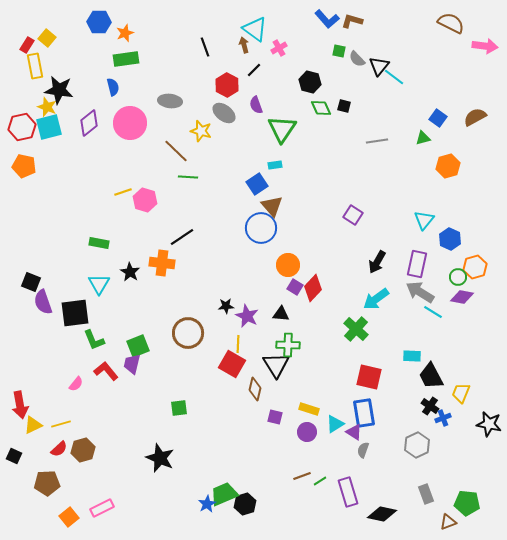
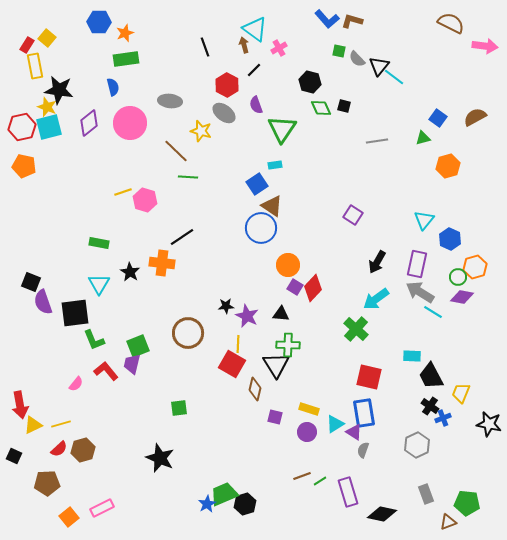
brown triangle at (272, 206): rotated 15 degrees counterclockwise
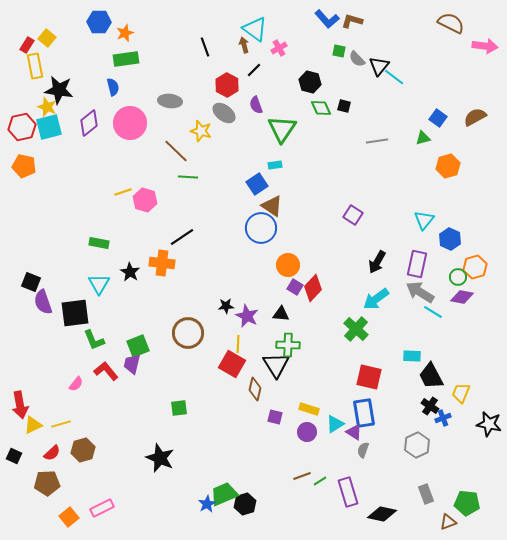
red semicircle at (59, 449): moved 7 px left, 4 px down
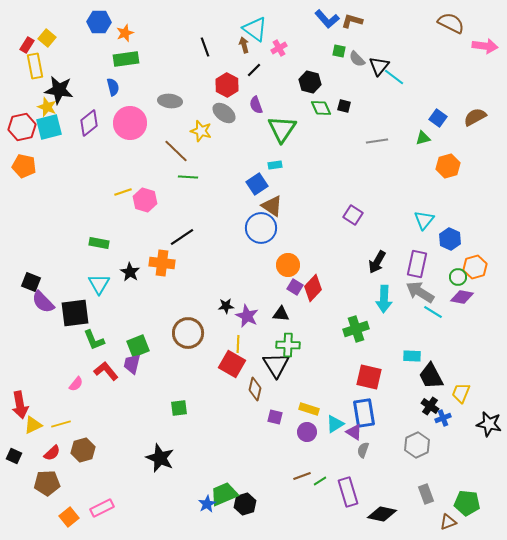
cyan arrow at (376, 299): moved 8 px right; rotated 52 degrees counterclockwise
purple semicircle at (43, 302): rotated 25 degrees counterclockwise
green cross at (356, 329): rotated 30 degrees clockwise
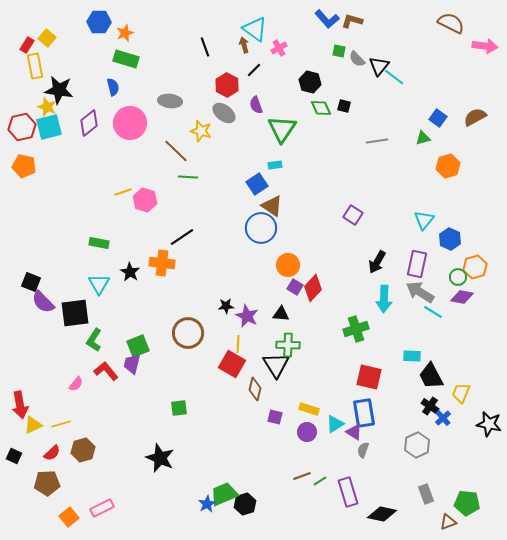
green rectangle at (126, 59): rotated 25 degrees clockwise
green L-shape at (94, 340): rotated 55 degrees clockwise
blue cross at (443, 418): rotated 21 degrees counterclockwise
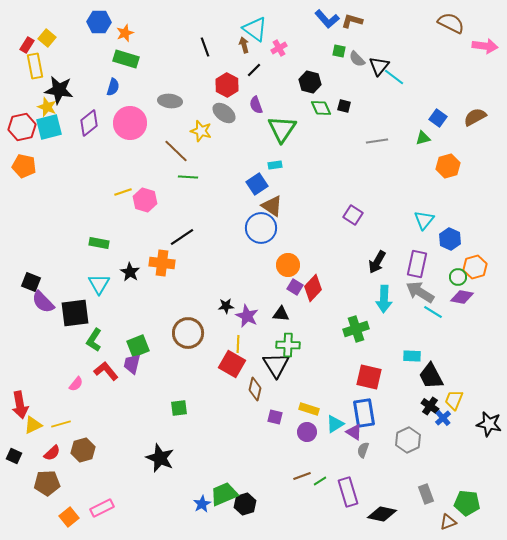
blue semicircle at (113, 87): rotated 30 degrees clockwise
yellow trapezoid at (461, 393): moved 7 px left, 7 px down
gray hexagon at (417, 445): moved 9 px left, 5 px up
blue star at (207, 504): moved 5 px left
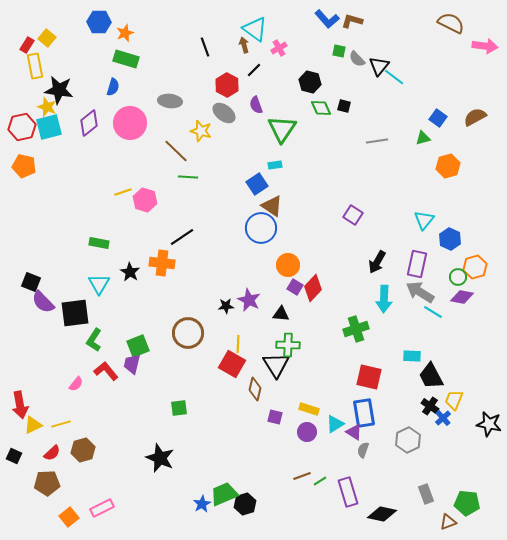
purple star at (247, 316): moved 2 px right, 16 px up
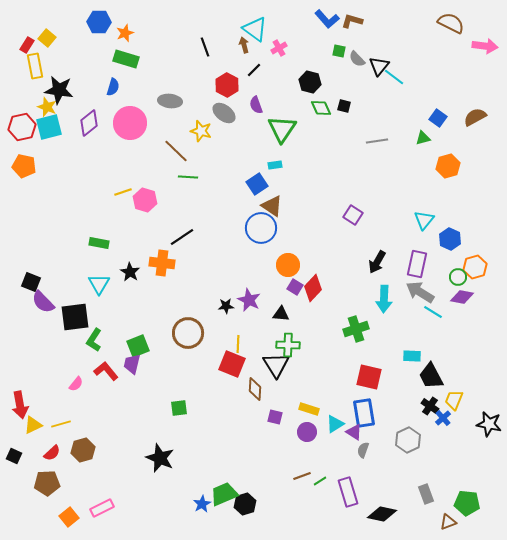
black square at (75, 313): moved 4 px down
red square at (232, 364): rotated 8 degrees counterclockwise
brown diamond at (255, 389): rotated 10 degrees counterclockwise
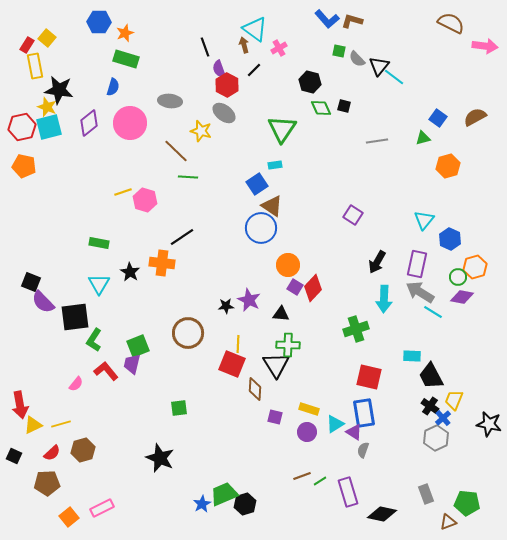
purple semicircle at (256, 105): moved 37 px left, 36 px up
gray hexagon at (408, 440): moved 28 px right, 2 px up
